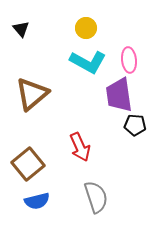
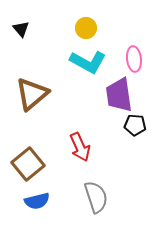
pink ellipse: moved 5 px right, 1 px up
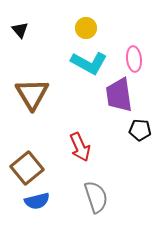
black triangle: moved 1 px left, 1 px down
cyan L-shape: moved 1 px right, 1 px down
brown triangle: rotated 21 degrees counterclockwise
black pentagon: moved 5 px right, 5 px down
brown square: moved 1 px left, 4 px down
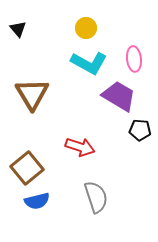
black triangle: moved 2 px left, 1 px up
purple trapezoid: moved 1 px down; rotated 129 degrees clockwise
red arrow: rotated 48 degrees counterclockwise
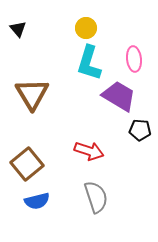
cyan L-shape: rotated 78 degrees clockwise
red arrow: moved 9 px right, 4 px down
brown square: moved 4 px up
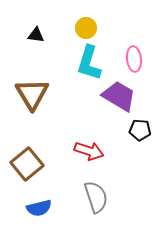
black triangle: moved 18 px right, 6 px down; rotated 42 degrees counterclockwise
blue semicircle: moved 2 px right, 7 px down
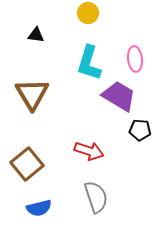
yellow circle: moved 2 px right, 15 px up
pink ellipse: moved 1 px right
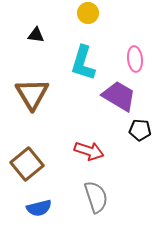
cyan L-shape: moved 6 px left
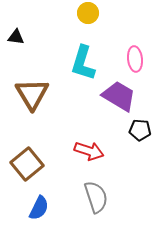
black triangle: moved 20 px left, 2 px down
blue semicircle: rotated 50 degrees counterclockwise
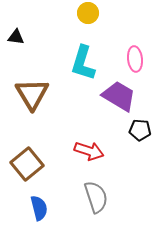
blue semicircle: rotated 40 degrees counterclockwise
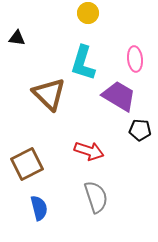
black triangle: moved 1 px right, 1 px down
brown triangle: moved 17 px right; rotated 15 degrees counterclockwise
brown square: rotated 12 degrees clockwise
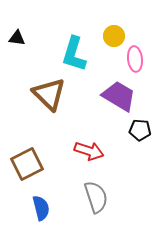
yellow circle: moved 26 px right, 23 px down
cyan L-shape: moved 9 px left, 9 px up
blue semicircle: moved 2 px right
